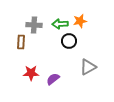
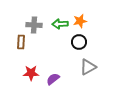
black circle: moved 10 px right, 1 px down
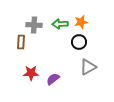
orange star: moved 1 px right, 1 px down
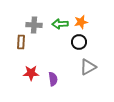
purple semicircle: rotated 120 degrees clockwise
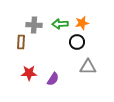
orange star: moved 1 px right, 1 px down
black circle: moved 2 px left
gray triangle: rotated 30 degrees clockwise
red star: moved 2 px left
purple semicircle: rotated 40 degrees clockwise
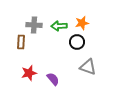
green arrow: moved 1 px left, 2 px down
gray triangle: rotated 18 degrees clockwise
red star: rotated 14 degrees counterclockwise
purple semicircle: rotated 72 degrees counterclockwise
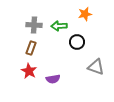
orange star: moved 3 px right, 9 px up
brown rectangle: moved 10 px right, 6 px down; rotated 16 degrees clockwise
gray triangle: moved 8 px right
red star: moved 2 px up; rotated 28 degrees counterclockwise
purple semicircle: rotated 120 degrees clockwise
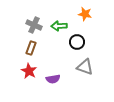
orange star: rotated 24 degrees clockwise
gray cross: rotated 21 degrees clockwise
gray triangle: moved 11 px left
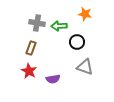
gray cross: moved 3 px right, 2 px up; rotated 14 degrees counterclockwise
